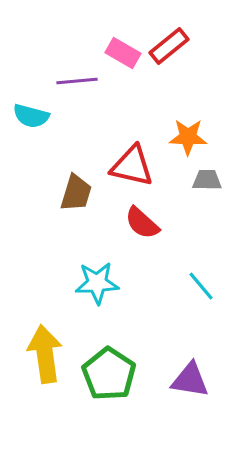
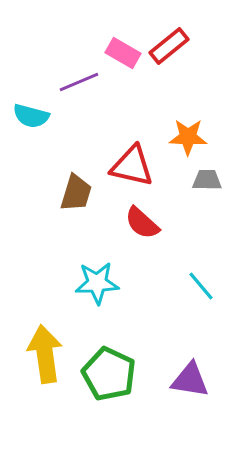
purple line: moved 2 px right, 1 px down; rotated 18 degrees counterclockwise
green pentagon: rotated 8 degrees counterclockwise
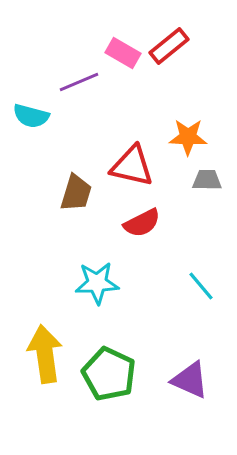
red semicircle: rotated 69 degrees counterclockwise
purple triangle: rotated 15 degrees clockwise
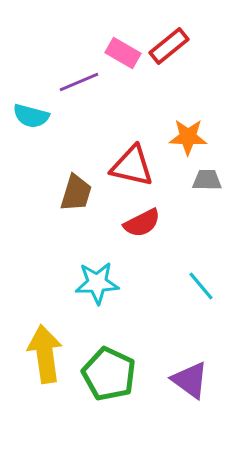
purple triangle: rotated 12 degrees clockwise
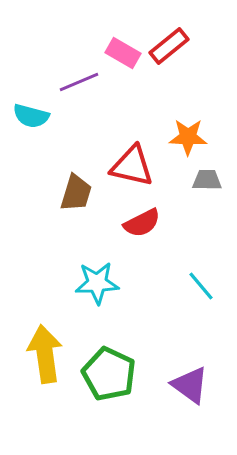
purple triangle: moved 5 px down
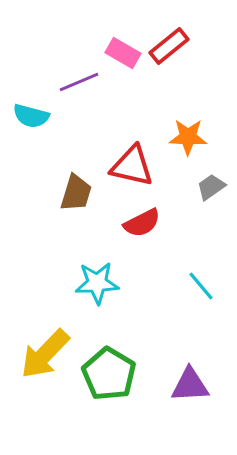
gray trapezoid: moved 4 px right, 7 px down; rotated 36 degrees counterclockwise
yellow arrow: rotated 128 degrees counterclockwise
green pentagon: rotated 6 degrees clockwise
purple triangle: rotated 39 degrees counterclockwise
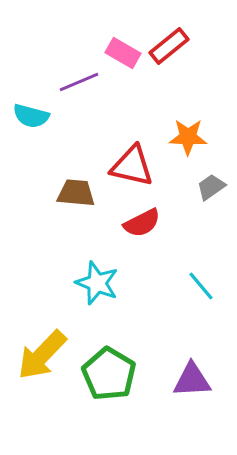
brown trapezoid: rotated 102 degrees counterclockwise
cyan star: rotated 24 degrees clockwise
yellow arrow: moved 3 px left, 1 px down
purple triangle: moved 2 px right, 5 px up
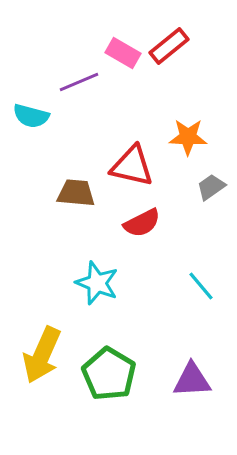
yellow arrow: rotated 20 degrees counterclockwise
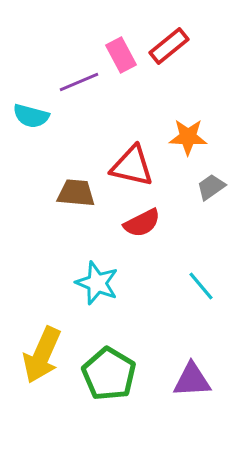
pink rectangle: moved 2 px left, 2 px down; rotated 32 degrees clockwise
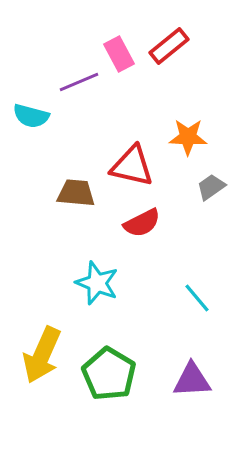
pink rectangle: moved 2 px left, 1 px up
cyan line: moved 4 px left, 12 px down
